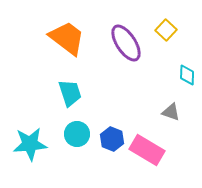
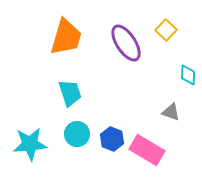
orange trapezoid: moved 1 px left, 1 px up; rotated 69 degrees clockwise
cyan diamond: moved 1 px right
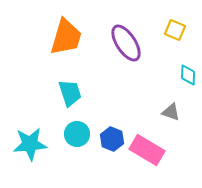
yellow square: moved 9 px right; rotated 20 degrees counterclockwise
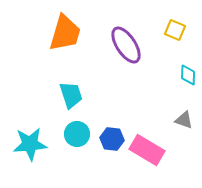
orange trapezoid: moved 1 px left, 4 px up
purple ellipse: moved 2 px down
cyan trapezoid: moved 1 px right, 2 px down
gray triangle: moved 13 px right, 8 px down
blue hexagon: rotated 15 degrees counterclockwise
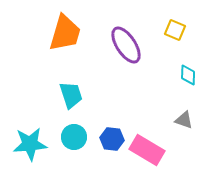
cyan circle: moved 3 px left, 3 px down
